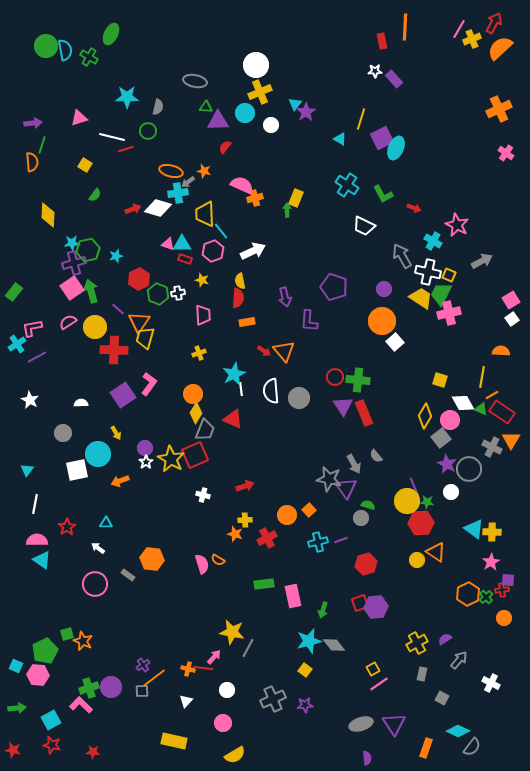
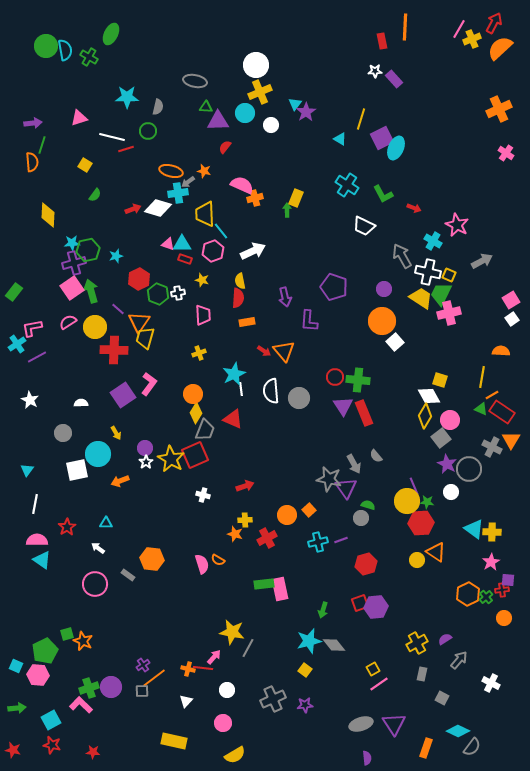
white diamond at (463, 403): moved 34 px left, 7 px up
pink rectangle at (293, 596): moved 13 px left, 7 px up
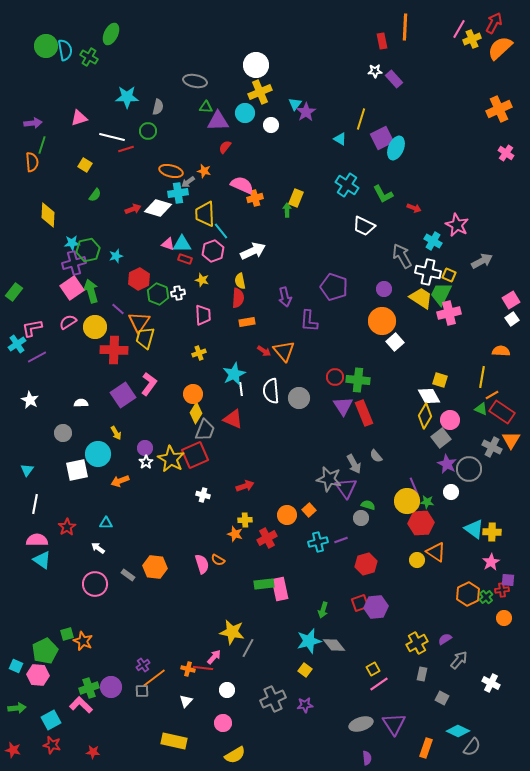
orange hexagon at (152, 559): moved 3 px right, 8 px down
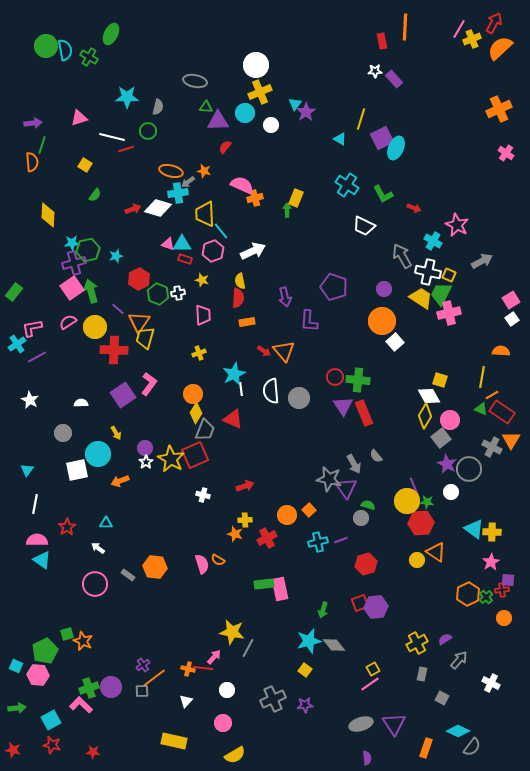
pink line at (379, 684): moved 9 px left
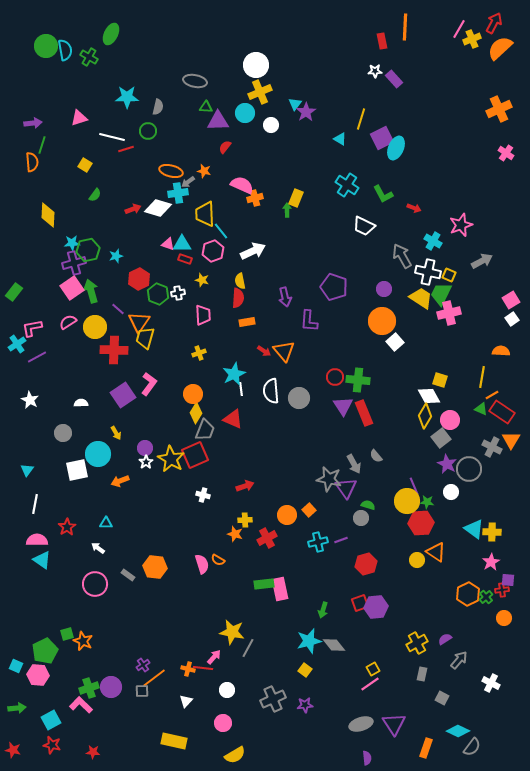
pink star at (457, 225): moved 4 px right; rotated 25 degrees clockwise
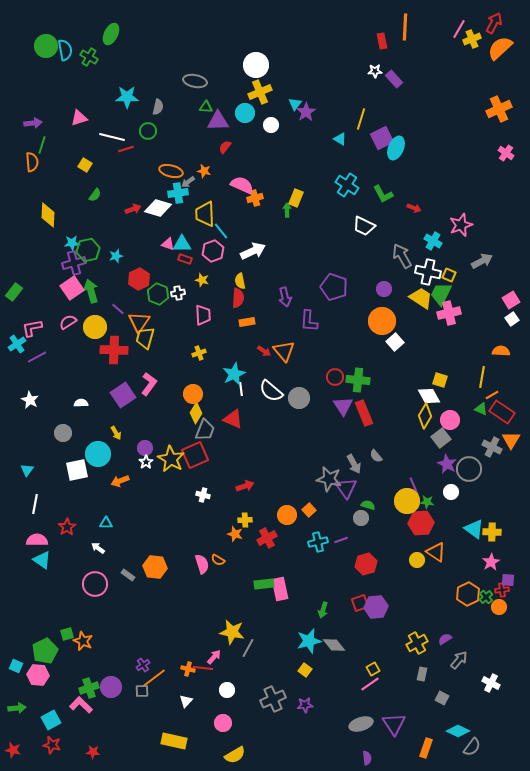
white semicircle at (271, 391): rotated 45 degrees counterclockwise
orange circle at (504, 618): moved 5 px left, 11 px up
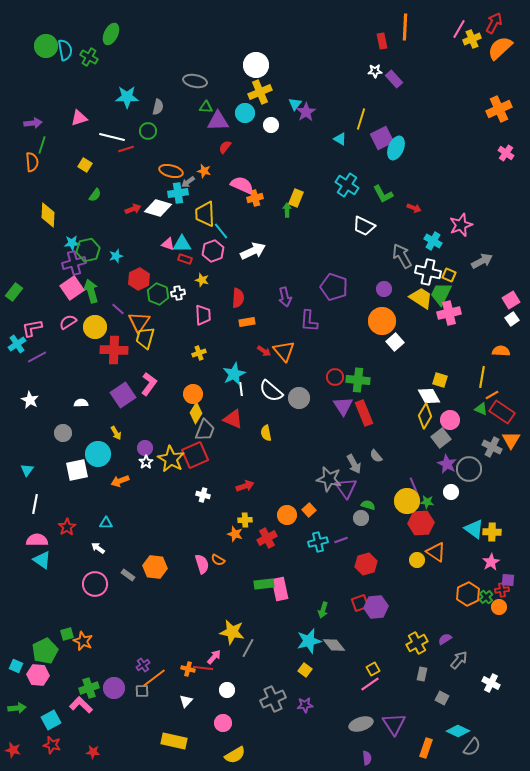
yellow semicircle at (240, 281): moved 26 px right, 152 px down
purple circle at (111, 687): moved 3 px right, 1 px down
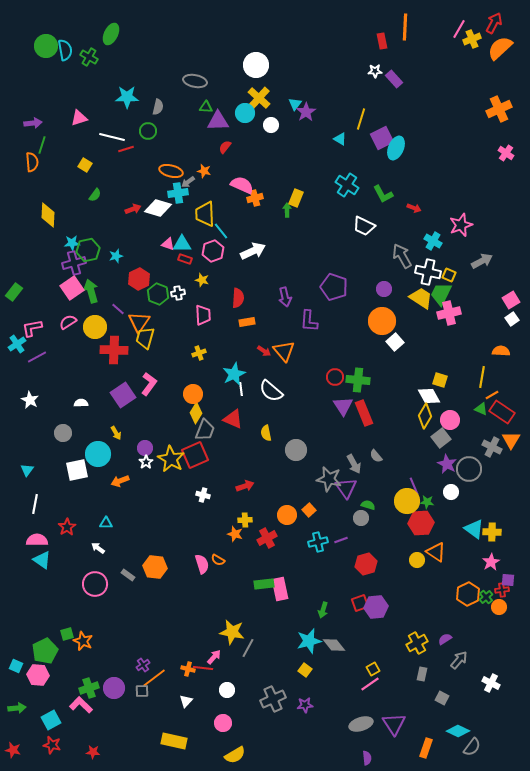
yellow cross at (260, 92): moved 1 px left, 6 px down; rotated 25 degrees counterclockwise
gray circle at (299, 398): moved 3 px left, 52 px down
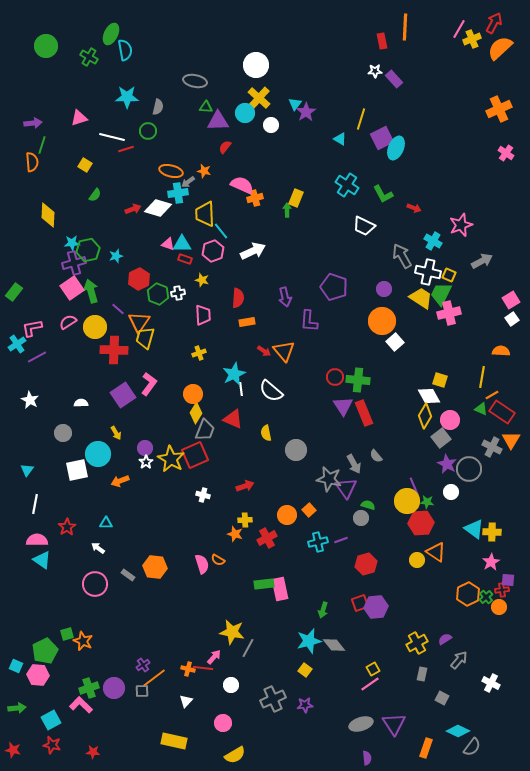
cyan semicircle at (65, 50): moved 60 px right
white circle at (227, 690): moved 4 px right, 5 px up
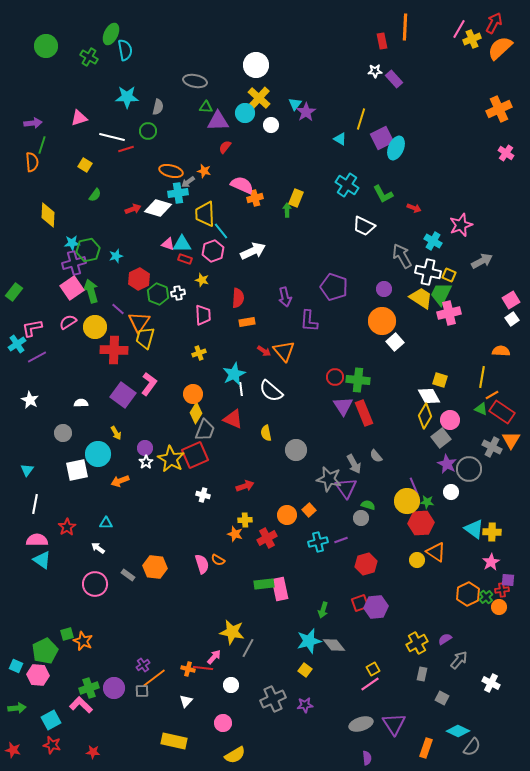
purple square at (123, 395): rotated 20 degrees counterclockwise
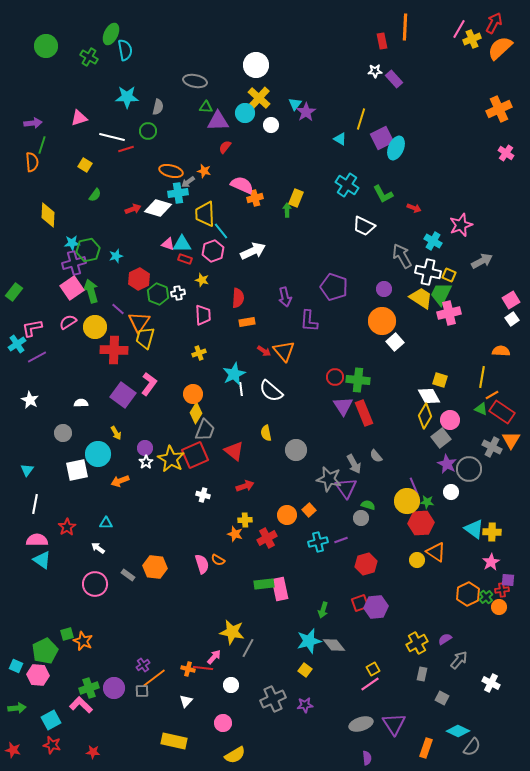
red triangle at (233, 419): moved 1 px right, 32 px down; rotated 15 degrees clockwise
